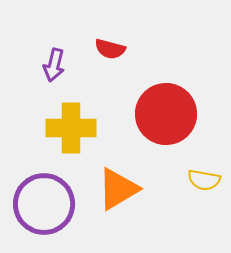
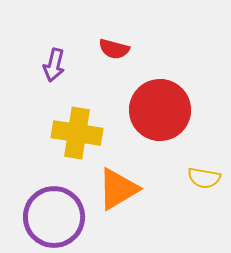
red semicircle: moved 4 px right
red circle: moved 6 px left, 4 px up
yellow cross: moved 6 px right, 5 px down; rotated 9 degrees clockwise
yellow semicircle: moved 2 px up
purple circle: moved 10 px right, 13 px down
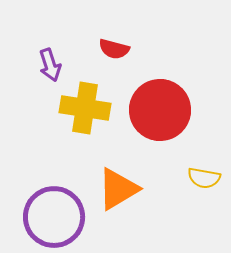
purple arrow: moved 4 px left; rotated 32 degrees counterclockwise
yellow cross: moved 8 px right, 25 px up
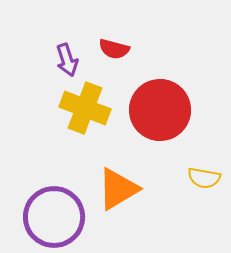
purple arrow: moved 17 px right, 5 px up
yellow cross: rotated 12 degrees clockwise
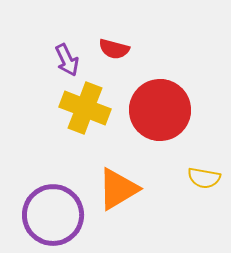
purple arrow: rotated 8 degrees counterclockwise
purple circle: moved 1 px left, 2 px up
